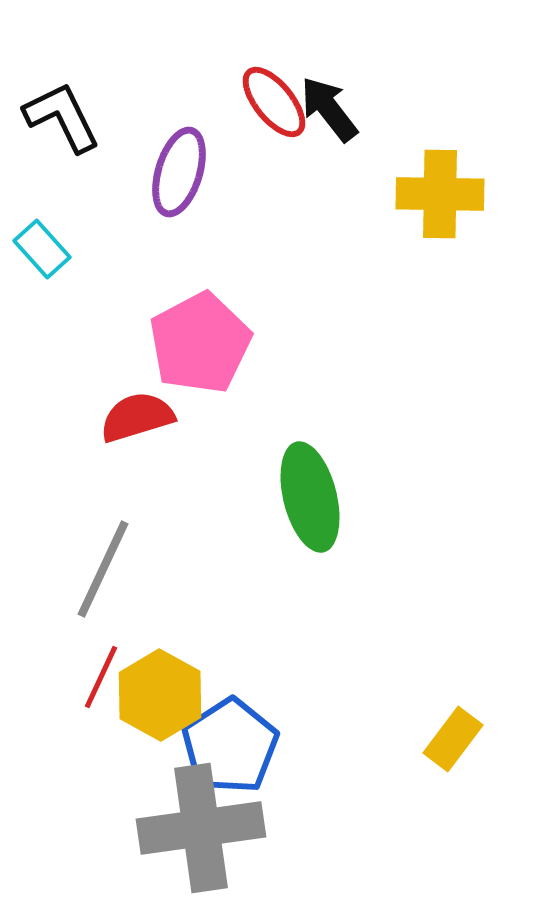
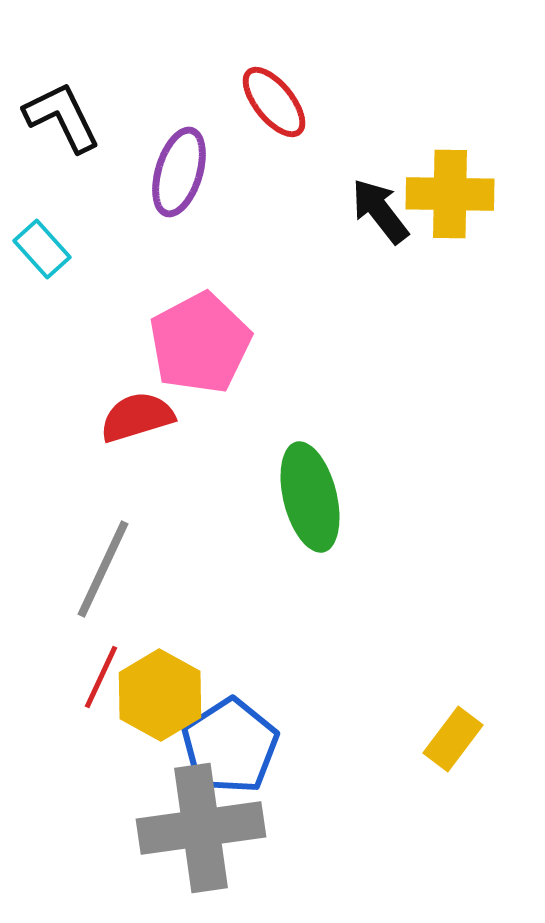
black arrow: moved 51 px right, 102 px down
yellow cross: moved 10 px right
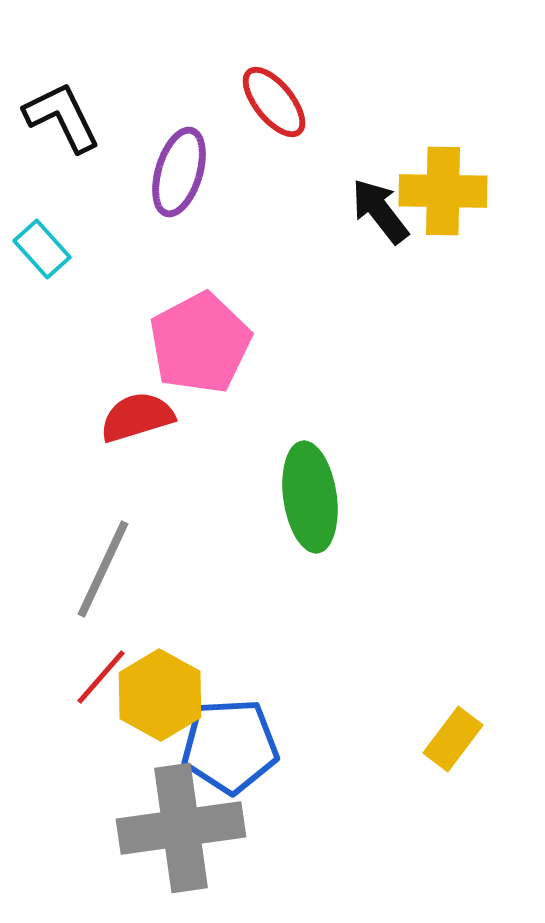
yellow cross: moved 7 px left, 3 px up
green ellipse: rotated 6 degrees clockwise
red line: rotated 16 degrees clockwise
blue pentagon: rotated 30 degrees clockwise
gray cross: moved 20 px left
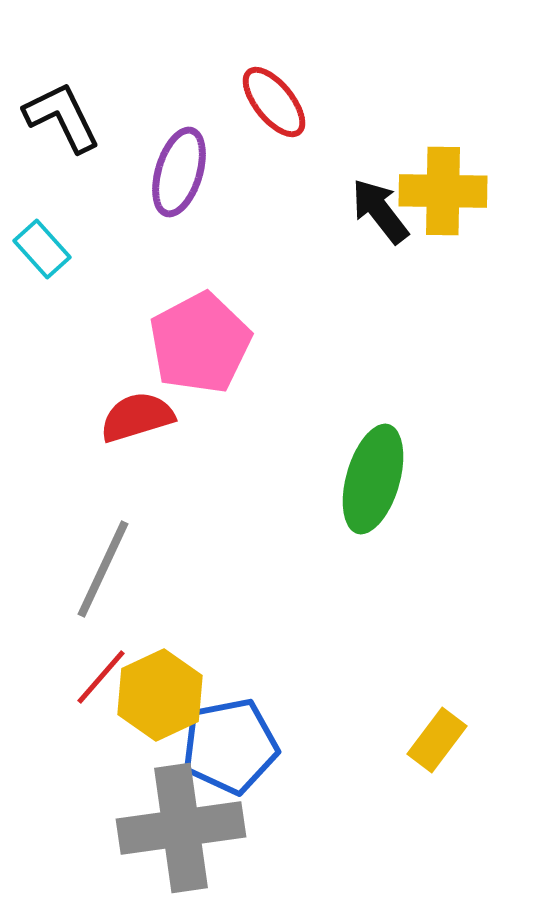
green ellipse: moved 63 px right, 18 px up; rotated 24 degrees clockwise
yellow hexagon: rotated 6 degrees clockwise
yellow rectangle: moved 16 px left, 1 px down
blue pentagon: rotated 8 degrees counterclockwise
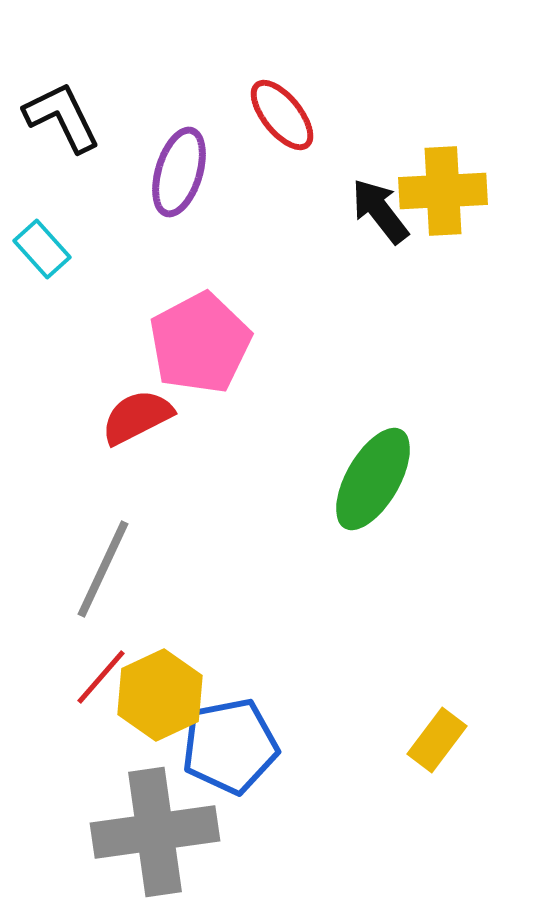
red ellipse: moved 8 px right, 13 px down
yellow cross: rotated 4 degrees counterclockwise
red semicircle: rotated 10 degrees counterclockwise
green ellipse: rotated 14 degrees clockwise
gray cross: moved 26 px left, 4 px down
